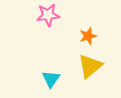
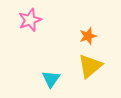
pink star: moved 18 px left, 5 px down; rotated 15 degrees counterclockwise
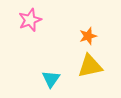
yellow triangle: rotated 28 degrees clockwise
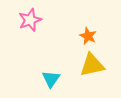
orange star: rotated 30 degrees counterclockwise
yellow triangle: moved 2 px right, 1 px up
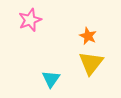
yellow triangle: moved 1 px left, 2 px up; rotated 40 degrees counterclockwise
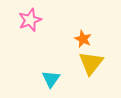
orange star: moved 5 px left, 3 px down
